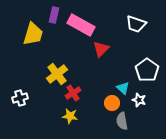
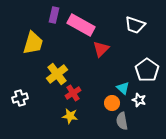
white trapezoid: moved 1 px left, 1 px down
yellow trapezoid: moved 9 px down
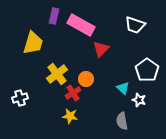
purple rectangle: moved 1 px down
orange circle: moved 26 px left, 24 px up
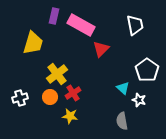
white trapezoid: rotated 120 degrees counterclockwise
orange circle: moved 36 px left, 18 px down
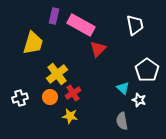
red triangle: moved 3 px left
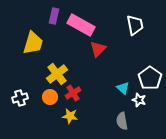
white pentagon: moved 3 px right, 8 px down
